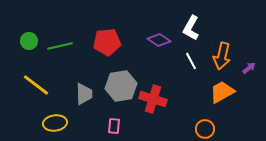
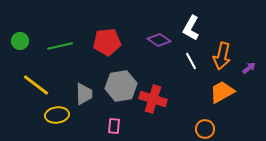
green circle: moved 9 px left
yellow ellipse: moved 2 px right, 8 px up
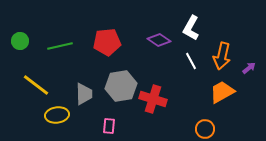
pink rectangle: moved 5 px left
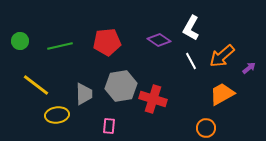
orange arrow: rotated 36 degrees clockwise
orange trapezoid: moved 2 px down
orange circle: moved 1 px right, 1 px up
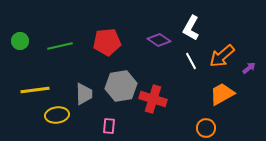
yellow line: moved 1 px left, 5 px down; rotated 44 degrees counterclockwise
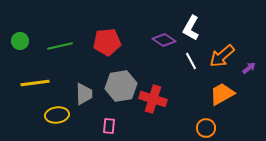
purple diamond: moved 5 px right
yellow line: moved 7 px up
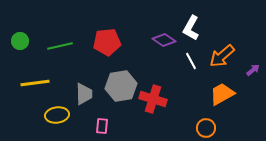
purple arrow: moved 4 px right, 2 px down
pink rectangle: moved 7 px left
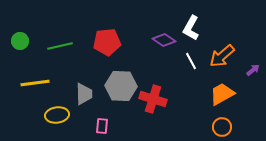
gray hexagon: rotated 12 degrees clockwise
orange circle: moved 16 px right, 1 px up
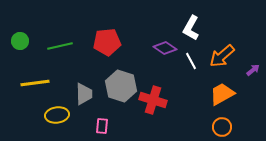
purple diamond: moved 1 px right, 8 px down
gray hexagon: rotated 16 degrees clockwise
red cross: moved 1 px down
